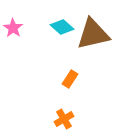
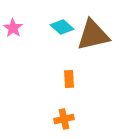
brown triangle: moved 1 px down
orange rectangle: moved 1 px left; rotated 36 degrees counterclockwise
orange cross: rotated 18 degrees clockwise
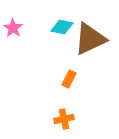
cyan diamond: rotated 30 degrees counterclockwise
brown triangle: moved 3 px left, 4 px down; rotated 12 degrees counterclockwise
orange rectangle: rotated 30 degrees clockwise
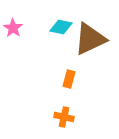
cyan diamond: moved 1 px left
orange rectangle: rotated 12 degrees counterclockwise
orange cross: moved 2 px up; rotated 24 degrees clockwise
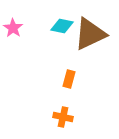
cyan diamond: moved 1 px right, 1 px up
brown triangle: moved 5 px up
orange cross: moved 1 px left
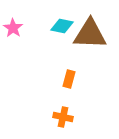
brown triangle: rotated 27 degrees clockwise
